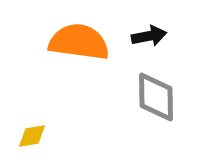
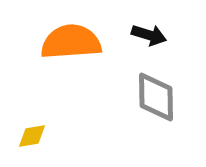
black arrow: moved 1 px up; rotated 28 degrees clockwise
orange semicircle: moved 8 px left; rotated 12 degrees counterclockwise
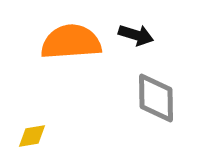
black arrow: moved 13 px left
gray diamond: moved 1 px down
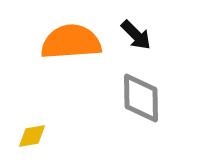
black arrow: rotated 28 degrees clockwise
gray diamond: moved 15 px left
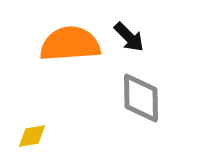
black arrow: moved 7 px left, 2 px down
orange semicircle: moved 1 px left, 2 px down
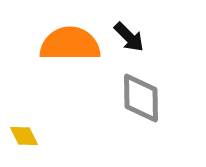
orange semicircle: rotated 4 degrees clockwise
yellow diamond: moved 8 px left; rotated 72 degrees clockwise
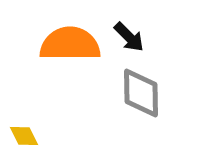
gray diamond: moved 5 px up
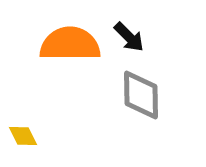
gray diamond: moved 2 px down
yellow diamond: moved 1 px left
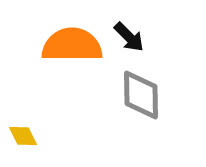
orange semicircle: moved 2 px right, 1 px down
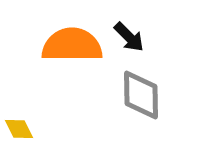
yellow diamond: moved 4 px left, 7 px up
